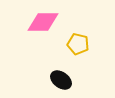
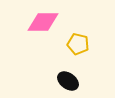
black ellipse: moved 7 px right, 1 px down
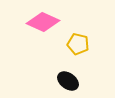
pink diamond: rotated 24 degrees clockwise
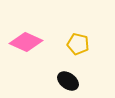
pink diamond: moved 17 px left, 20 px down
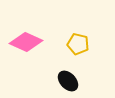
black ellipse: rotated 10 degrees clockwise
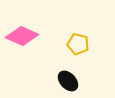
pink diamond: moved 4 px left, 6 px up
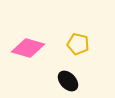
pink diamond: moved 6 px right, 12 px down; rotated 8 degrees counterclockwise
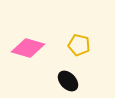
yellow pentagon: moved 1 px right, 1 px down
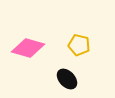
black ellipse: moved 1 px left, 2 px up
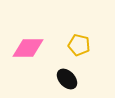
pink diamond: rotated 16 degrees counterclockwise
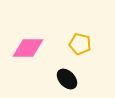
yellow pentagon: moved 1 px right, 1 px up
